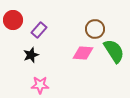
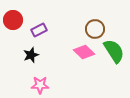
purple rectangle: rotated 21 degrees clockwise
pink diamond: moved 1 px right, 1 px up; rotated 40 degrees clockwise
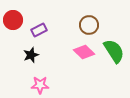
brown circle: moved 6 px left, 4 px up
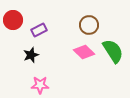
green semicircle: moved 1 px left
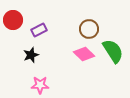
brown circle: moved 4 px down
pink diamond: moved 2 px down
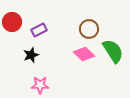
red circle: moved 1 px left, 2 px down
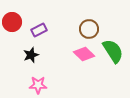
pink star: moved 2 px left
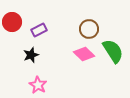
pink star: rotated 30 degrees clockwise
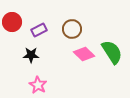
brown circle: moved 17 px left
green semicircle: moved 1 px left, 1 px down
black star: rotated 21 degrees clockwise
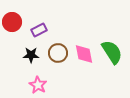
brown circle: moved 14 px left, 24 px down
pink diamond: rotated 35 degrees clockwise
